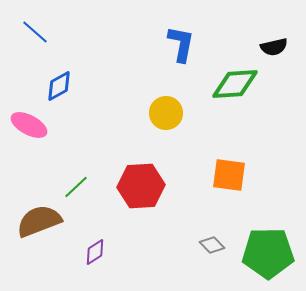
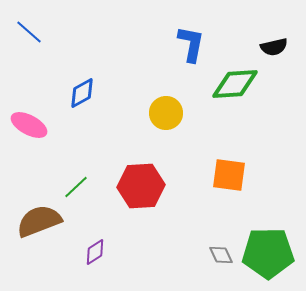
blue line: moved 6 px left
blue L-shape: moved 10 px right
blue diamond: moved 23 px right, 7 px down
gray diamond: moved 9 px right, 10 px down; rotated 20 degrees clockwise
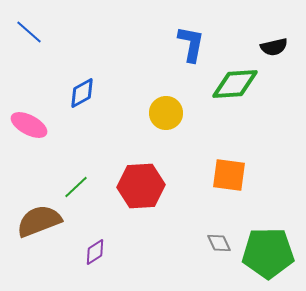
gray diamond: moved 2 px left, 12 px up
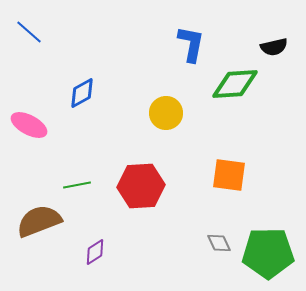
green line: moved 1 px right, 2 px up; rotated 32 degrees clockwise
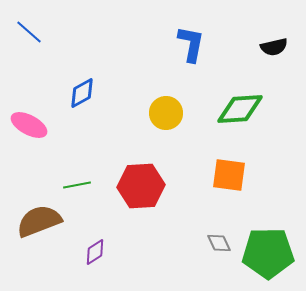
green diamond: moved 5 px right, 25 px down
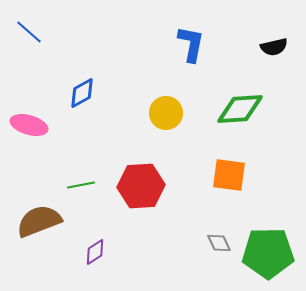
pink ellipse: rotated 12 degrees counterclockwise
green line: moved 4 px right
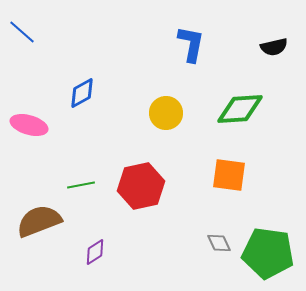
blue line: moved 7 px left
red hexagon: rotated 9 degrees counterclockwise
green pentagon: rotated 9 degrees clockwise
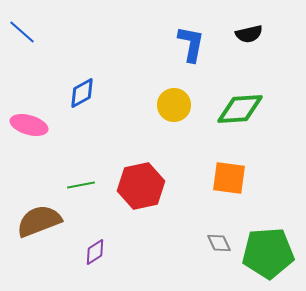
black semicircle: moved 25 px left, 13 px up
yellow circle: moved 8 px right, 8 px up
orange square: moved 3 px down
green pentagon: rotated 12 degrees counterclockwise
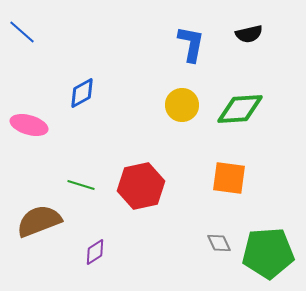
yellow circle: moved 8 px right
green line: rotated 28 degrees clockwise
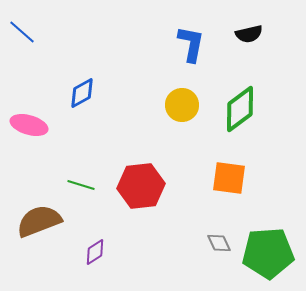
green diamond: rotated 33 degrees counterclockwise
red hexagon: rotated 6 degrees clockwise
